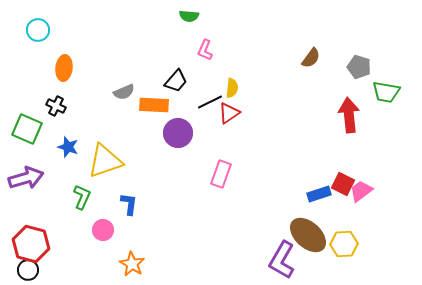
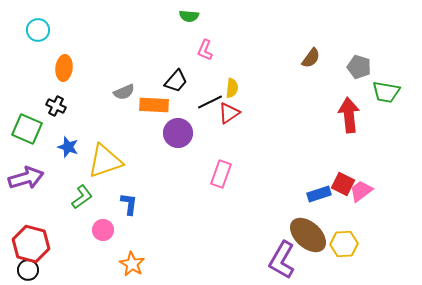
green L-shape: rotated 30 degrees clockwise
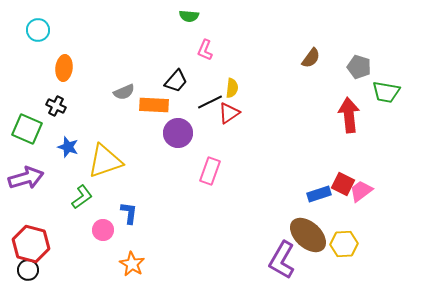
pink rectangle: moved 11 px left, 3 px up
blue L-shape: moved 9 px down
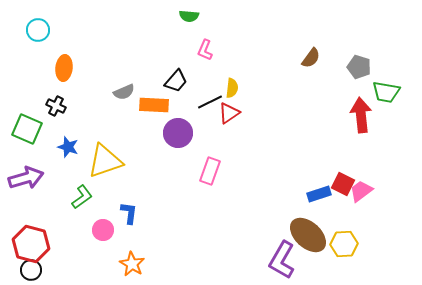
red arrow: moved 12 px right
black circle: moved 3 px right
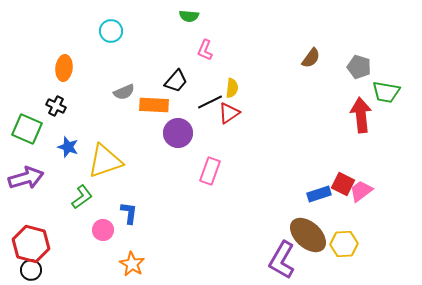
cyan circle: moved 73 px right, 1 px down
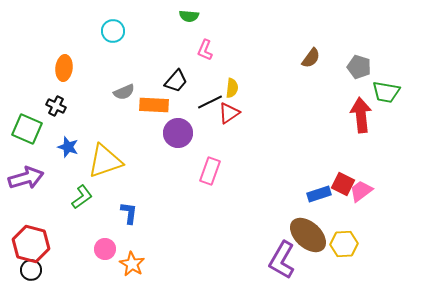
cyan circle: moved 2 px right
pink circle: moved 2 px right, 19 px down
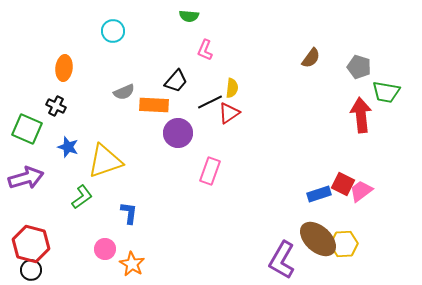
brown ellipse: moved 10 px right, 4 px down
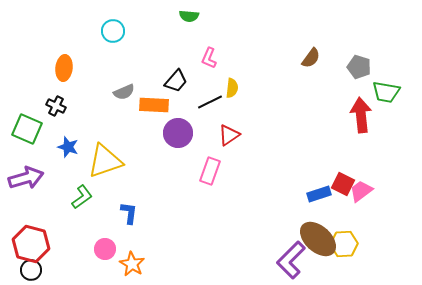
pink L-shape: moved 4 px right, 8 px down
red triangle: moved 22 px down
purple L-shape: moved 9 px right; rotated 15 degrees clockwise
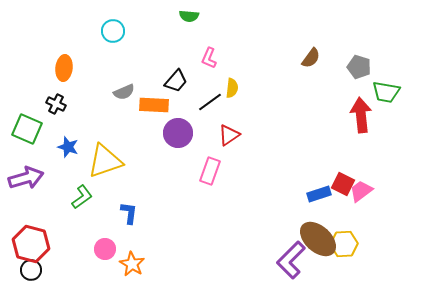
black line: rotated 10 degrees counterclockwise
black cross: moved 2 px up
